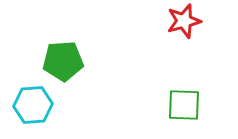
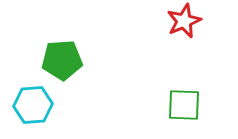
red star: rotated 8 degrees counterclockwise
green pentagon: moved 1 px left, 1 px up
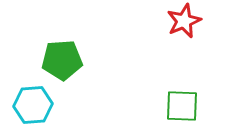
green square: moved 2 px left, 1 px down
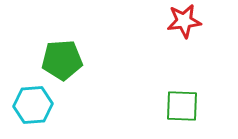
red star: rotated 16 degrees clockwise
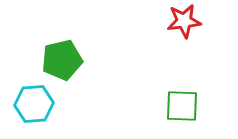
green pentagon: rotated 9 degrees counterclockwise
cyan hexagon: moved 1 px right, 1 px up
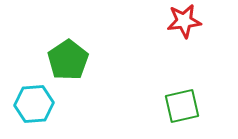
green pentagon: moved 6 px right; rotated 21 degrees counterclockwise
green square: rotated 15 degrees counterclockwise
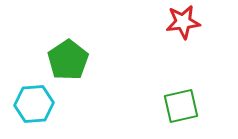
red star: moved 1 px left, 1 px down
green square: moved 1 px left
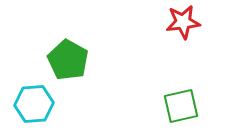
green pentagon: rotated 9 degrees counterclockwise
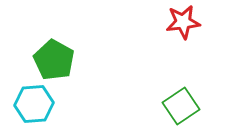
green pentagon: moved 14 px left
green square: rotated 21 degrees counterclockwise
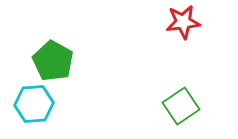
green pentagon: moved 1 px left, 1 px down
